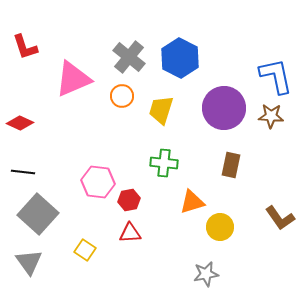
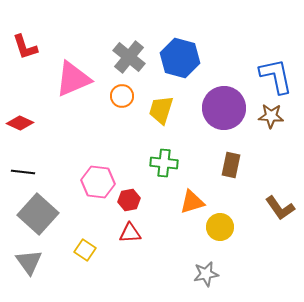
blue hexagon: rotated 12 degrees counterclockwise
brown L-shape: moved 10 px up
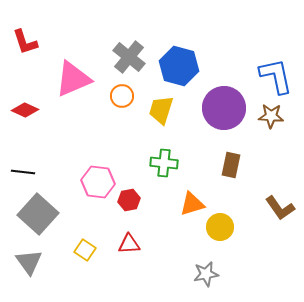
red L-shape: moved 5 px up
blue hexagon: moved 1 px left, 8 px down
red diamond: moved 5 px right, 13 px up
orange triangle: moved 2 px down
red triangle: moved 1 px left, 11 px down
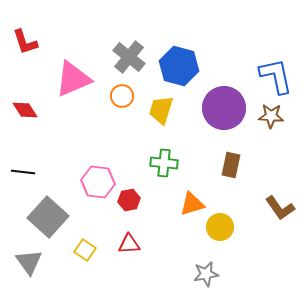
red diamond: rotated 32 degrees clockwise
gray square: moved 10 px right, 3 px down
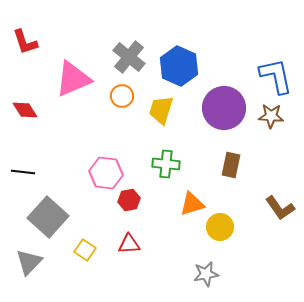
blue hexagon: rotated 9 degrees clockwise
green cross: moved 2 px right, 1 px down
pink hexagon: moved 8 px right, 9 px up
gray triangle: rotated 20 degrees clockwise
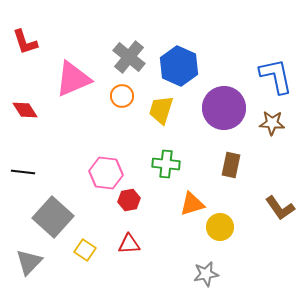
brown star: moved 1 px right, 7 px down
gray square: moved 5 px right
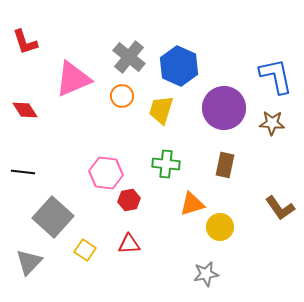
brown rectangle: moved 6 px left
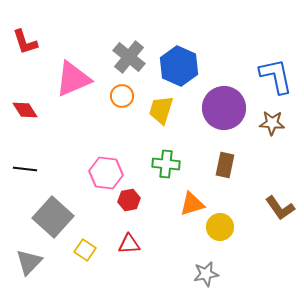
black line: moved 2 px right, 3 px up
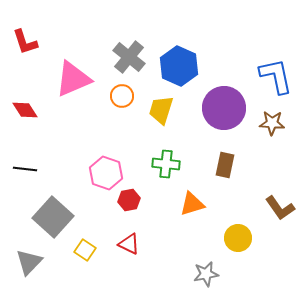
pink hexagon: rotated 12 degrees clockwise
yellow circle: moved 18 px right, 11 px down
red triangle: rotated 30 degrees clockwise
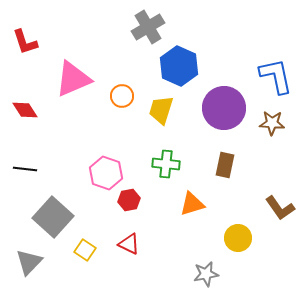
gray cross: moved 19 px right, 30 px up; rotated 20 degrees clockwise
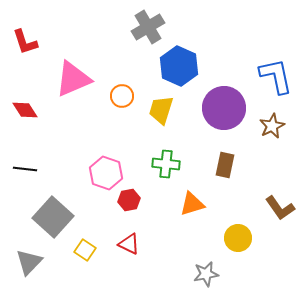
brown star: moved 3 px down; rotated 30 degrees counterclockwise
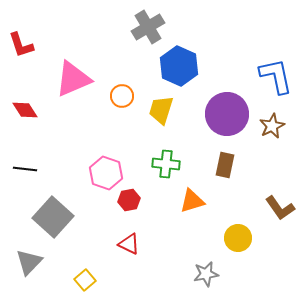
red L-shape: moved 4 px left, 3 px down
purple circle: moved 3 px right, 6 px down
orange triangle: moved 3 px up
yellow square: moved 30 px down; rotated 15 degrees clockwise
